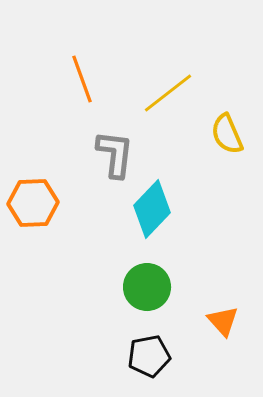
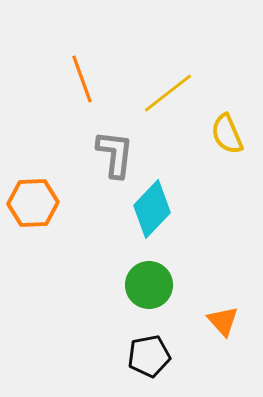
green circle: moved 2 px right, 2 px up
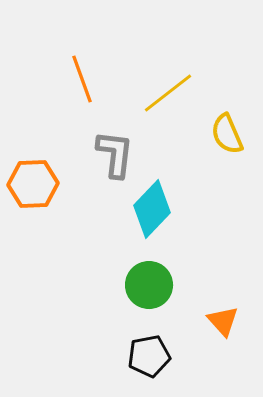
orange hexagon: moved 19 px up
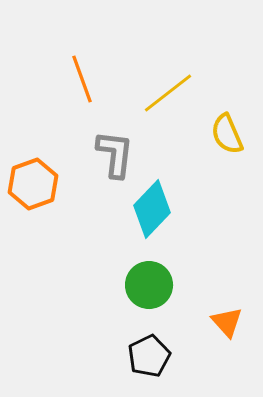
orange hexagon: rotated 18 degrees counterclockwise
orange triangle: moved 4 px right, 1 px down
black pentagon: rotated 15 degrees counterclockwise
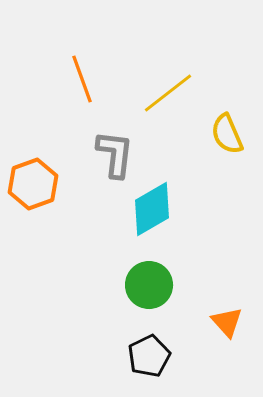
cyan diamond: rotated 16 degrees clockwise
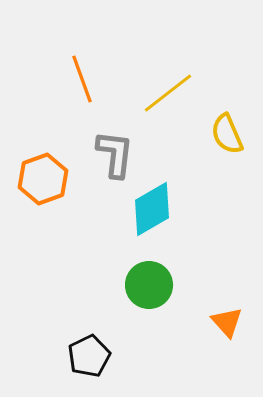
orange hexagon: moved 10 px right, 5 px up
black pentagon: moved 60 px left
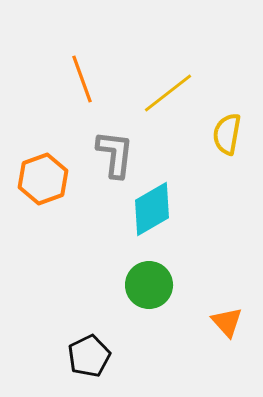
yellow semicircle: rotated 33 degrees clockwise
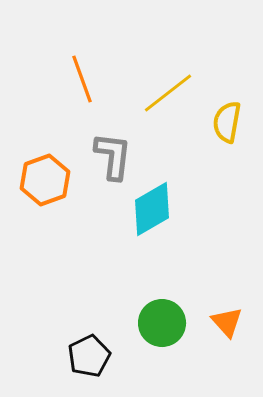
yellow semicircle: moved 12 px up
gray L-shape: moved 2 px left, 2 px down
orange hexagon: moved 2 px right, 1 px down
green circle: moved 13 px right, 38 px down
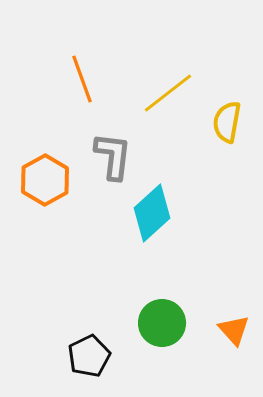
orange hexagon: rotated 9 degrees counterclockwise
cyan diamond: moved 4 px down; rotated 12 degrees counterclockwise
orange triangle: moved 7 px right, 8 px down
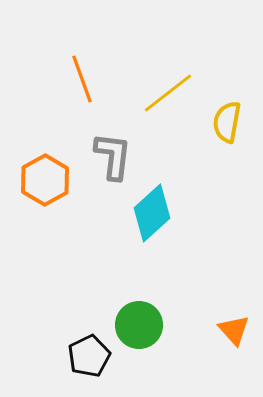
green circle: moved 23 px left, 2 px down
